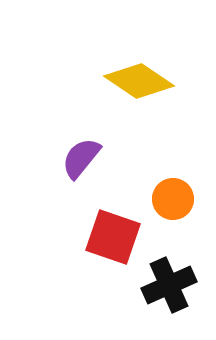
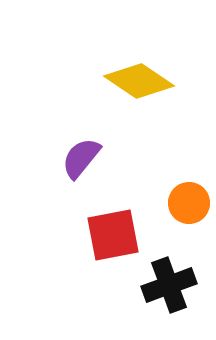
orange circle: moved 16 px right, 4 px down
red square: moved 2 px up; rotated 30 degrees counterclockwise
black cross: rotated 4 degrees clockwise
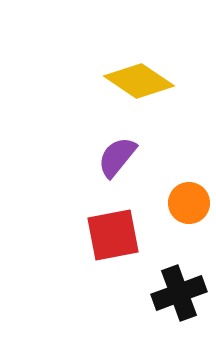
purple semicircle: moved 36 px right, 1 px up
black cross: moved 10 px right, 8 px down
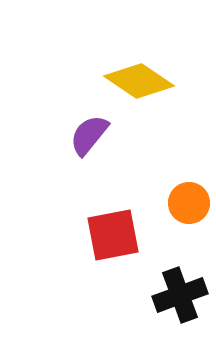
purple semicircle: moved 28 px left, 22 px up
black cross: moved 1 px right, 2 px down
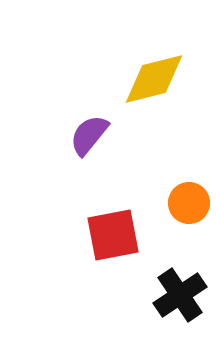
yellow diamond: moved 15 px right, 2 px up; rotated 48 degrees counterclockwise
black cross: rotated 14 degrees counterclockwise
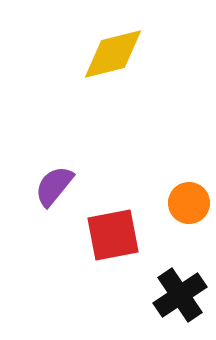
yellow diamond: moved 41 px left, 25 px up
purple semicircle: moved 35 px left, 51 px down
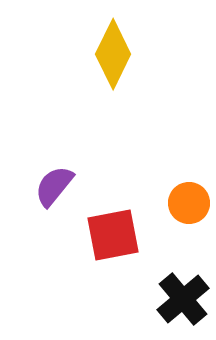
yellow diamond: rotated 50 degrees counterclockwise
black cross: moved 3 px right, 4 px down; rotated 6 degrees counterclockwise
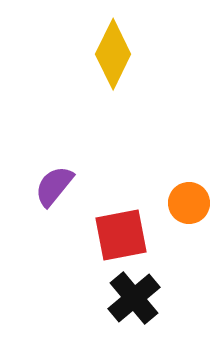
red square: moved 8 px right
black cross: moved 49 px left, 1 px up
